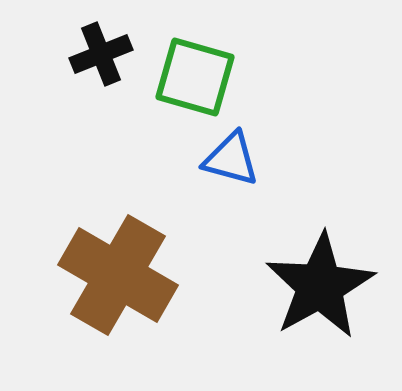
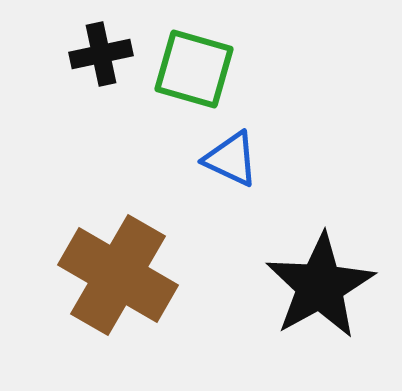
black cross: rotated 10 degrees clockwise
green square: moved 1 px left, 8 px up
blue triangle: rotated 10 degrees clockwise
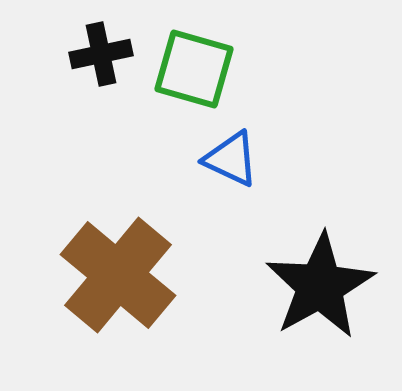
brown cross: rotated 10 degrees clockwise
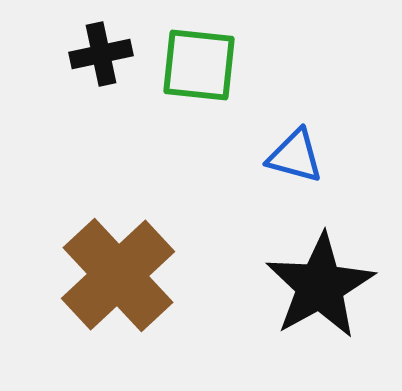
green square: moved 5 px right, 4 px up; rotated 10 degrees counterclockwise
blue triangle: moved 64 px right, 3 px up; rotated 10 degrees counterclockwise
brown cross: rotated 7 degrees clockwise
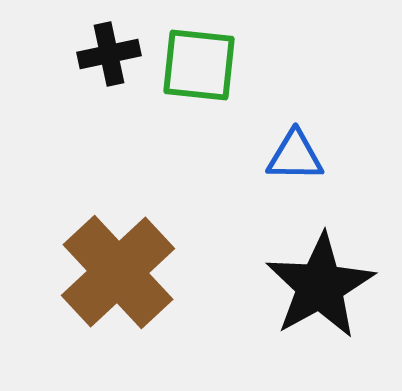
black cross: moved 8 px right
blue triangle: rotated 14 degrees counterclockwise
brown cross: moved 3 px up
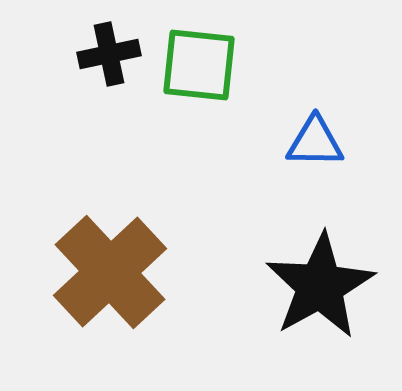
blue triangle: moved 20 px right, 14 px up
brown cross: moved 8 px left
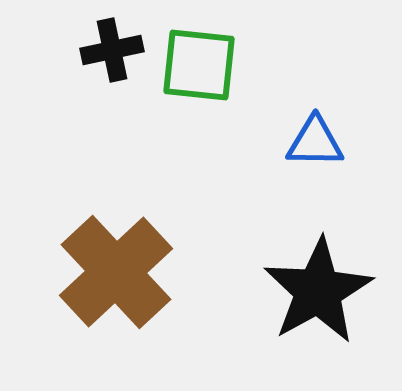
black cross: moved 3 px right, 4 px up
brown cross: moved 6 px right
black star: moved 2 px left, 5 px down
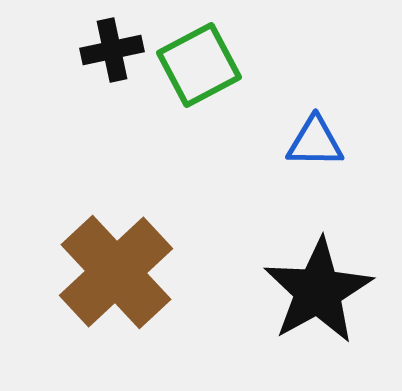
green square: rotated 34 degrees counterclockwise
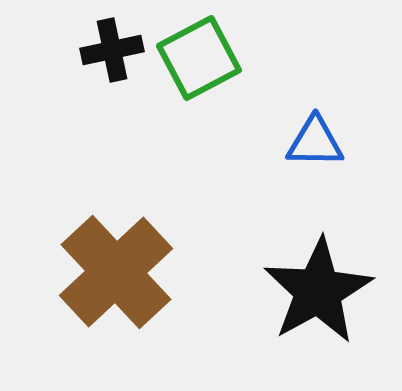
green square: moved 7 px up
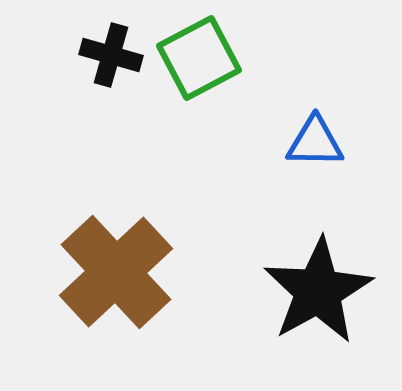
black cross: moved 1 px left, 5 px down; rotated 28 degrees clockwise
